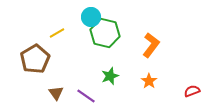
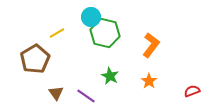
green star: rotated 24 degrees counterclockwise
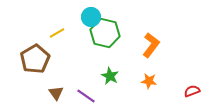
orange star: rotated 28 degrees counterclockwise
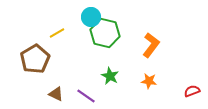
brown triangle: moved 1 px down; rotated 28 degrees counterclockwise
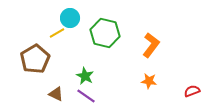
cyan circle: moved 21 px left, 1 px down
green star: moved 25 px left
